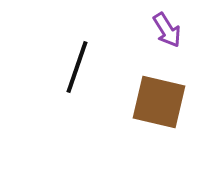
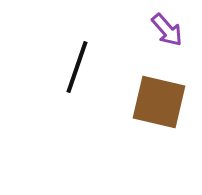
purple arrow: rotated 9 degrees counterclockwise
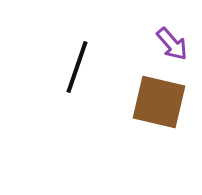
purple arrow: moved 5 px right, 14 px down
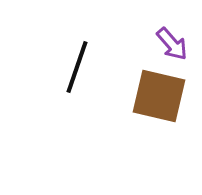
brown square: moved 6 px up
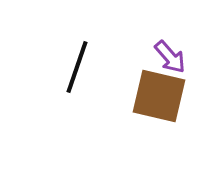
purple arrow: moved 2 px left, 13 px down
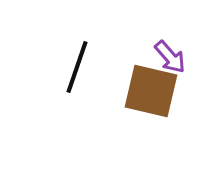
brown square: moved 8 px left, 5 px up
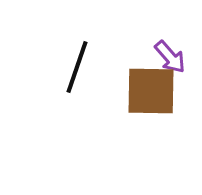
brown square: rotated 12 degrees counterclockwise
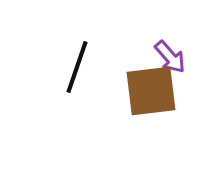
brown square: rotated 8 degrees counterclockwise
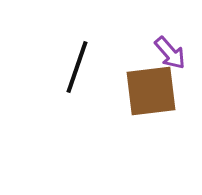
purple arrow: moved 4 px up
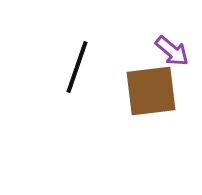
purple arrow: moved 2 px right, 2 px up; rotated 9 degrees counterclockwise
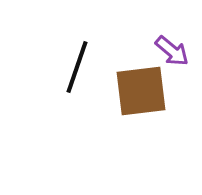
brown square: moved 10 px left
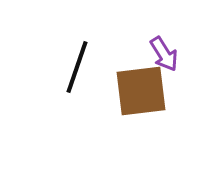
purple arrow: moved 8 px left, 3 px down; rotated 18 degrees clockwise
